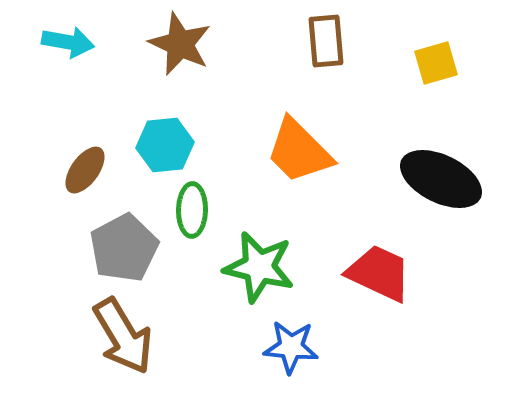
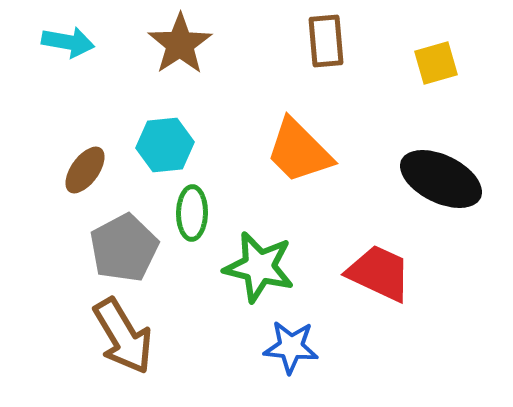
brown star: rotated 14 degrees clockwise
green ellipse: moved 3 px down
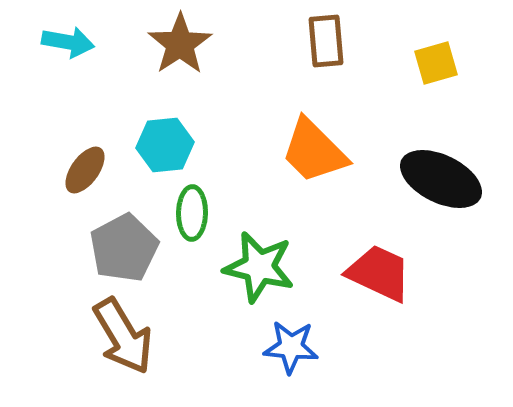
orange trapezoid: moved 15 px right
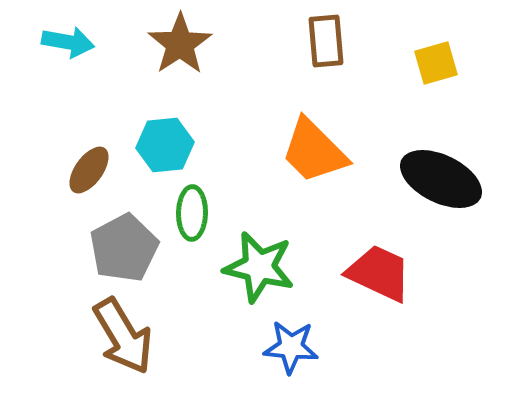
brown ellipse: moved 4 px right
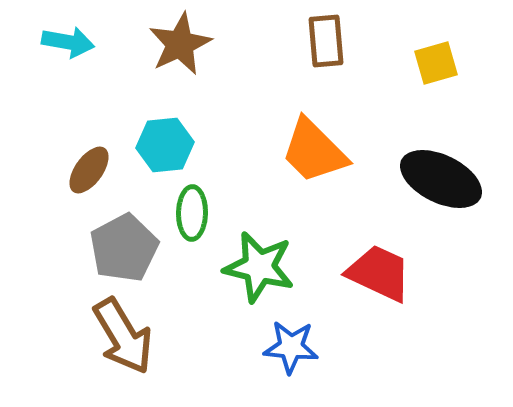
brown star: rotated 8 degrees clockwise
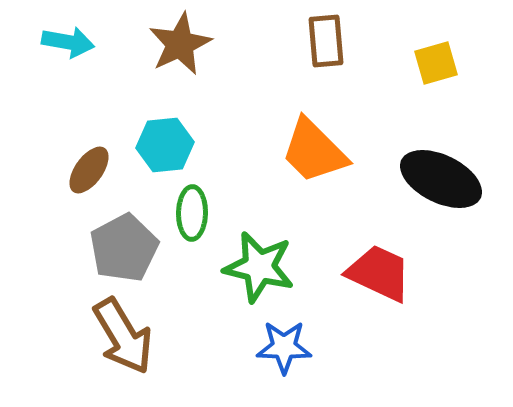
blue star: moved 7 px left; rotated 4 degrees counterclockwise
